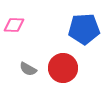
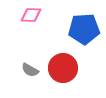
pink diamond: moved 17 px right, 10 px up
gray semicircle: moved 2 px right, 1 px down
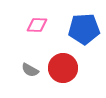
pink diamond: moved 6 px right, 10 px down
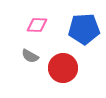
gray semicircle: moved 14 px up
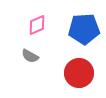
pink diamond: rotated 25 degrees counterclockwise
red circle: moved 16 px right, 5 px down
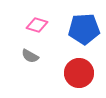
pink diamond: rotated 40 degrees clockwise
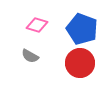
blue pentagon: moved 2 px left; rotated 24 degrees clockwise
red circle: moved 1 px right, 10 px up
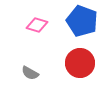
blue pentagon: moved 8 px up
gray semicircle: moved 17 px down
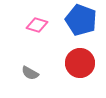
blue pentagon: moved 1 px left, 1 px up
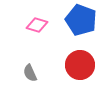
red circle: moved 2 px down
gray semicircle: rotated 36 degrees clockwise
